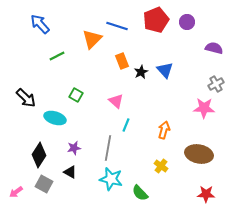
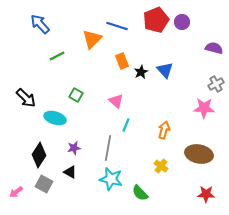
purple circle: moved 5 px left
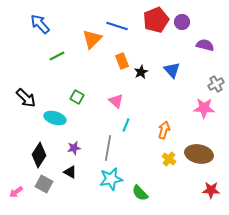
purple semicircle: moved 9 px left, 3 px up
blue triangle: moved 7 px right
green square: moved 1 px right, 2 px down
yellow cross: moved 8 px right, 7 px up
cyan star: rotated 25 degrees counterclockwise
red star: moved 5 px right, 4 px up
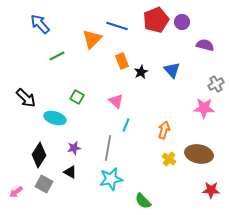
green semicircle: moved 3 px right, 8 px down
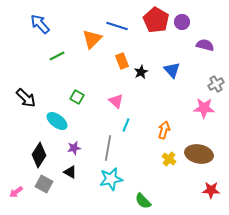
red pentagon: rotated 20 degrees counterclockwise
cyan ellipse: moved 2 px right, 3 px down; rotated 20 degrees clockwise
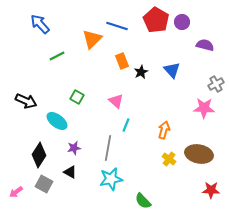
black arrow: moved 3 px down; rotated 20 degrees counterclockwise
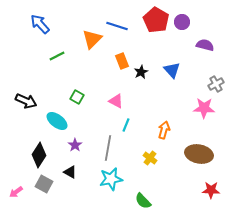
pink triangle: rotated 14 degrees counterclockwise
purple star: moved 1 px right, 3 px up; rotated 24 degrees counterclockwise
yellow cross: moved 19 px left, 1 px up
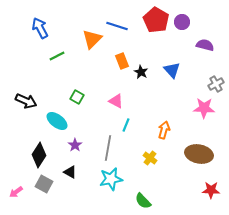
blue arrow: moved 4 px down; rotated 15 degrees clockwise
black star: rotated 16 degrees counterclockwise
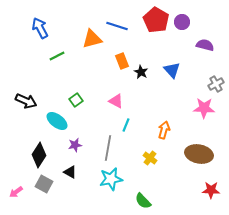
orange triangle: rotated 30 degrees clockwise
green square: moved 1 px left, 3 px down; rotated 24 degrees clockwise
purple star: rotated 24 degrees clockwise
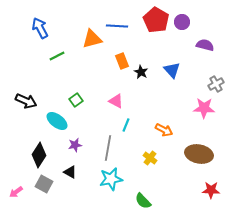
blue line: rotated 15 degrees counterclockwise
orange arrow: rotated 102 degrees clockwise
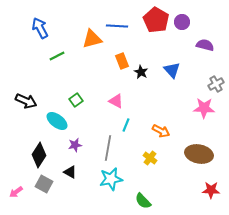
orange arrow: moved 3 px left, 1 px down
